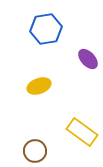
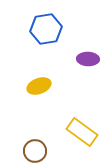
purple ellipse: rotated 45 degrees counterclockwise
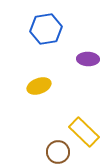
yellow rectangle: moved 2 px right; rotated 8 degrees clockwise
brown circle: moved 23 px right, 1 px down
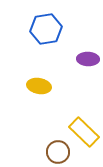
yellow ellipse: rotated 30 degrees clockwise
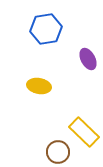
purple ellipse: rotated 60 degrees clockwise
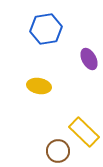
purple ellipse: moved 1 px right
brown circle: moved 1 px up
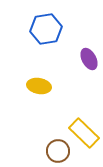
yellow rectangle: moved 1 px down
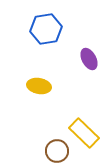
brown circle: moved 1 px left
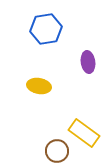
purple ellipse: moved 1 px left, 3 px down; rotated 20 degrees clockwise
yellow rectangle: rotated 8 degrees counterclockwise
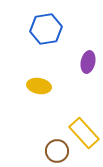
purple ellipse: rotated 20 degrees clockwise
yellow rectangle: rotated 12 degrees clockwise
